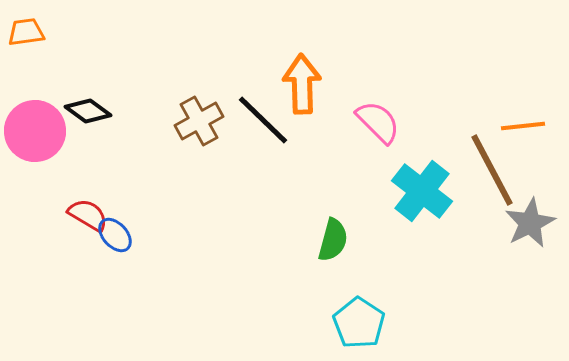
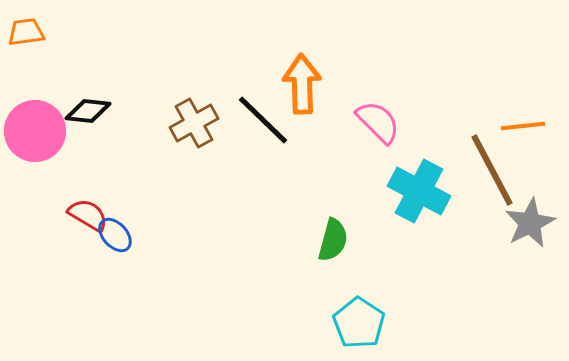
black diamond: rotated 30 degrees counterclockwise
brown cross: moved 5 px left, 2 px down
cyan cross: moved 3 px left; rotated 10 degrees counterclockwise
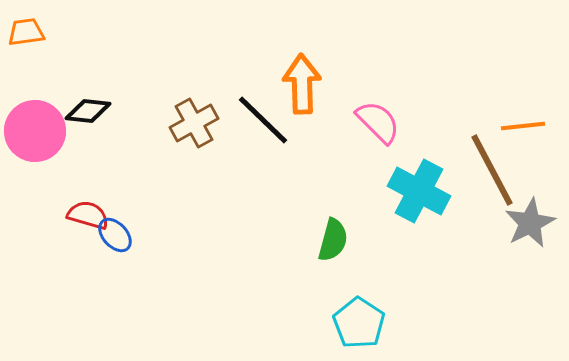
red semicircle: rotated 15 degrees counterclockwise
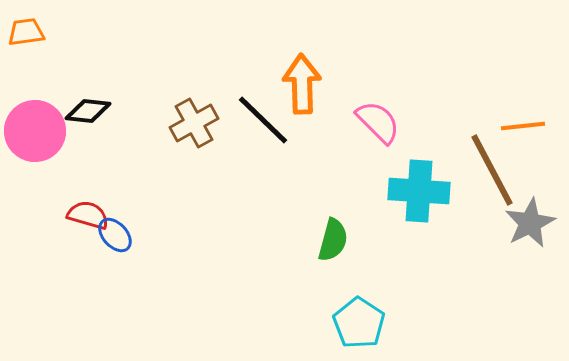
cyan cross: rotated 24 degrees counterclockwise
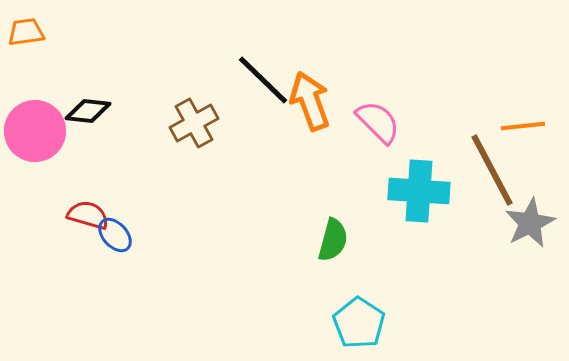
orange arrow: moved 8 px right, 17 px down; rotated 18 degrees counterclockwise
black line: moved 40 px up
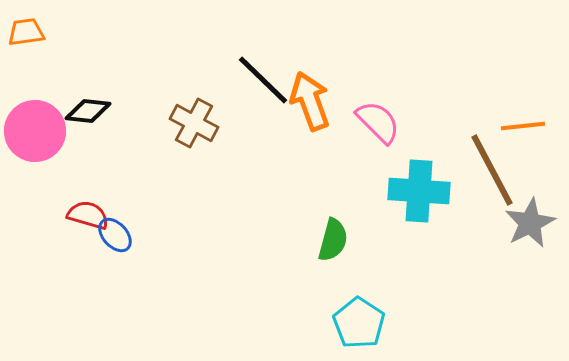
brown cross: rotated 33 degrees counterclockwise
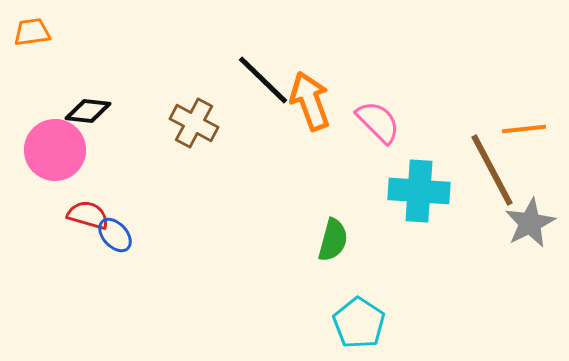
orange trapezoid: moved 6 px right
orange line: moved 1 px right, 3 px down
pink circle: moved 20 px right, 19 px down
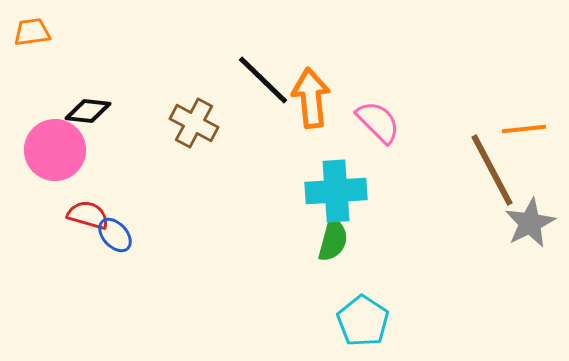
orange arrow: moved 1 px right, 3 px up; rotated 14 degrees clockwise
cyan cross: moved 83 px left; rotated 8 degrees counterclockwise
cyan pentagon: moved 4 px right, 2 px up
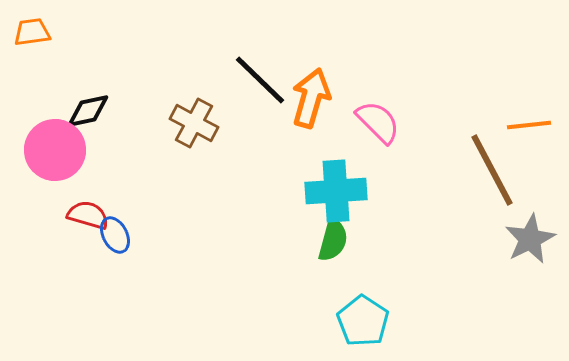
black line: moved 3 px left
orange arrow: rotated 22 degrees clockwise
black diamond: rotated 18 degrees counterclockwise
orange line: moved 5 px right, 4 px up
gray star: moved 16 px down
blue ellipse: rotated 15 degrees clockwise
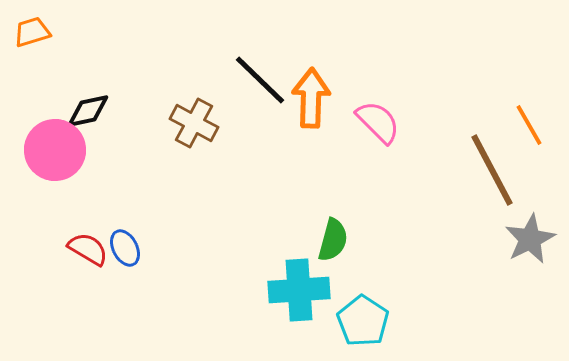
orange trapezoid: rotated 9 degrees counterclockwise
orange arrow: rotated 14 degrees counterclockwise
orange line: rotated 66 degrees clockwise
cyan cross: moved 37 px left, 99 px down
red semicircle: moved 34 px down; rotated 15 degrees clockwise
blue ellipse: moved 10 px right, 13 px down
